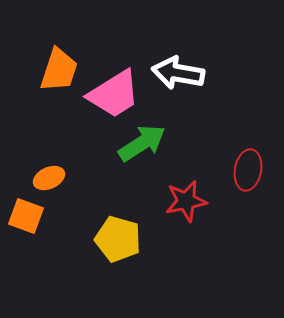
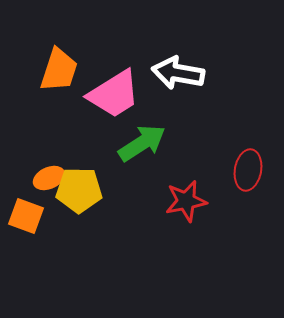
yellow pentagon: moved 39 px left, 49 px up; rotated 15 degrees counterclockwise
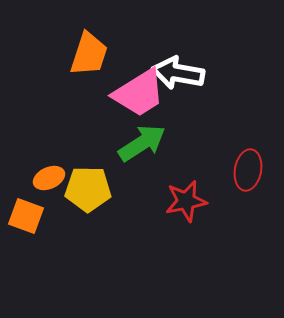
orange trapezoid: moved 30 px right, 16 px up
pink trapezoid: moved 25 px right, 1 px up
yellow pentagon: moved 9 px right, 1 px up
